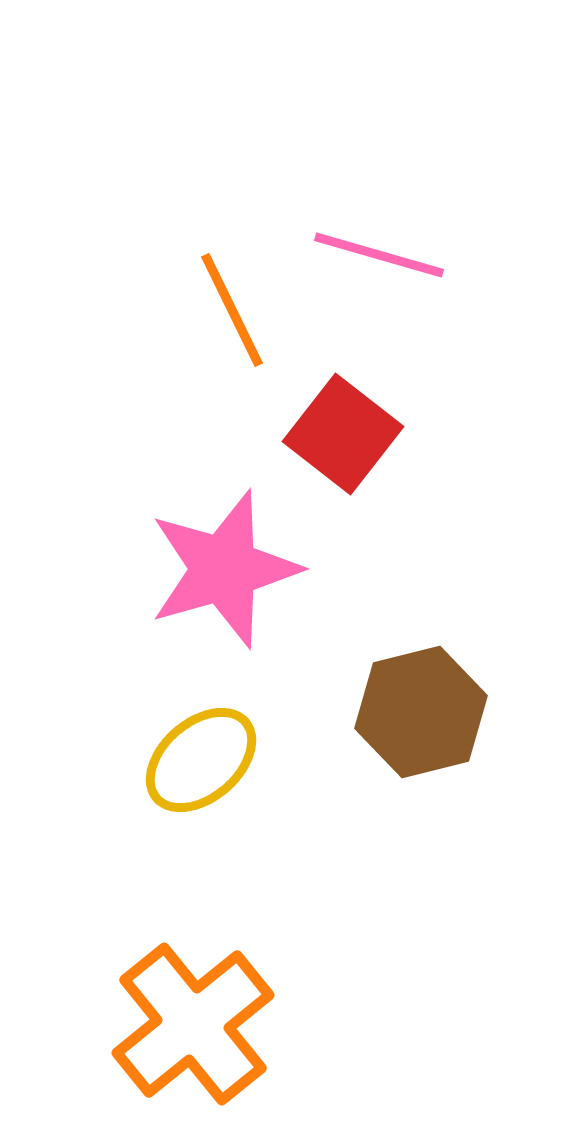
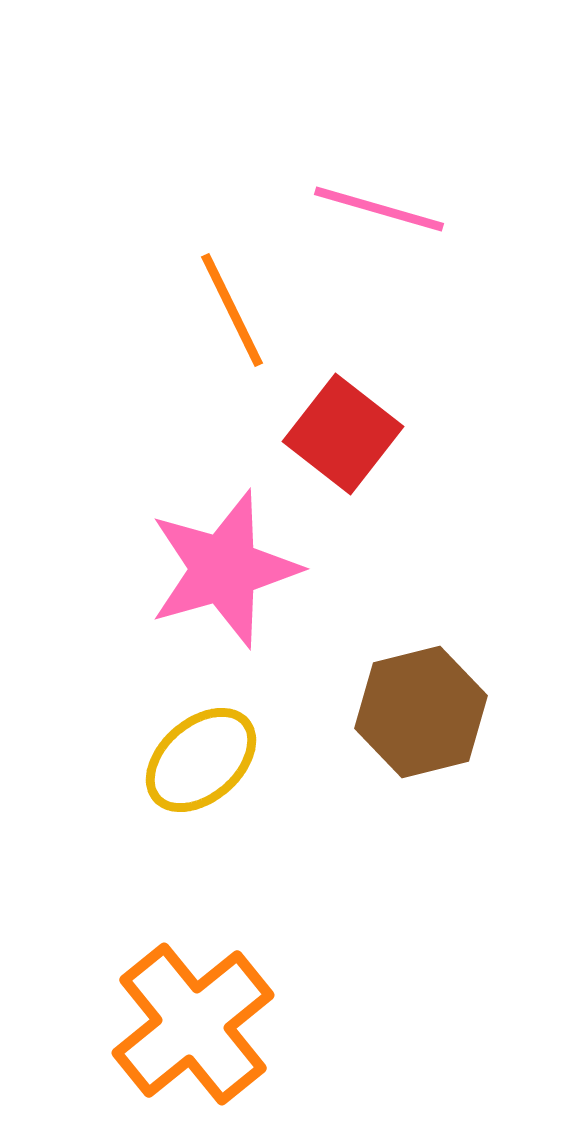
pink line: moved 46 px up
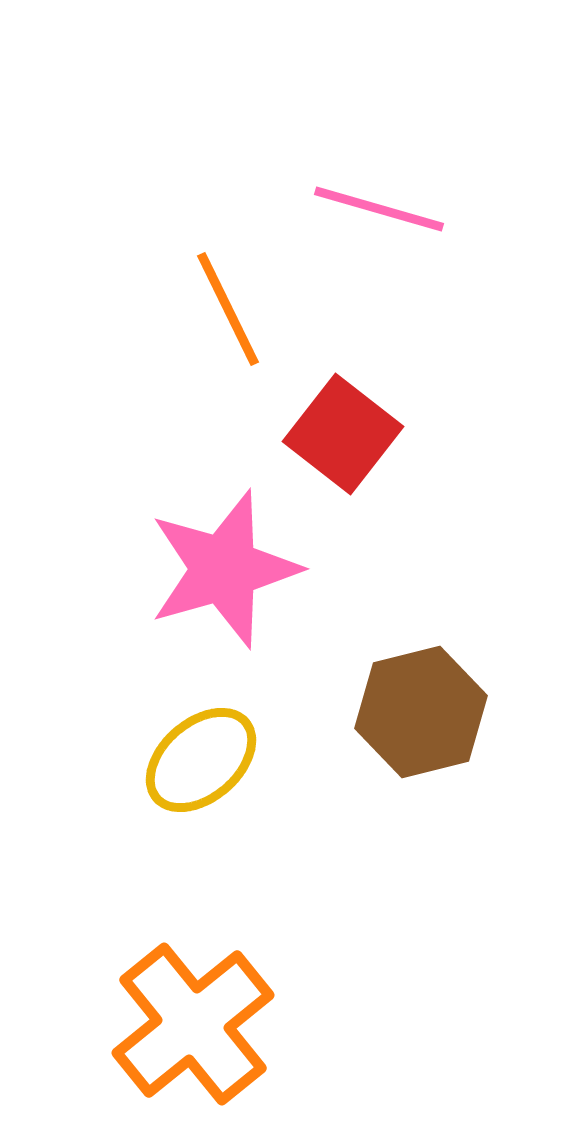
orange line: moved 4 px left, 1 px up
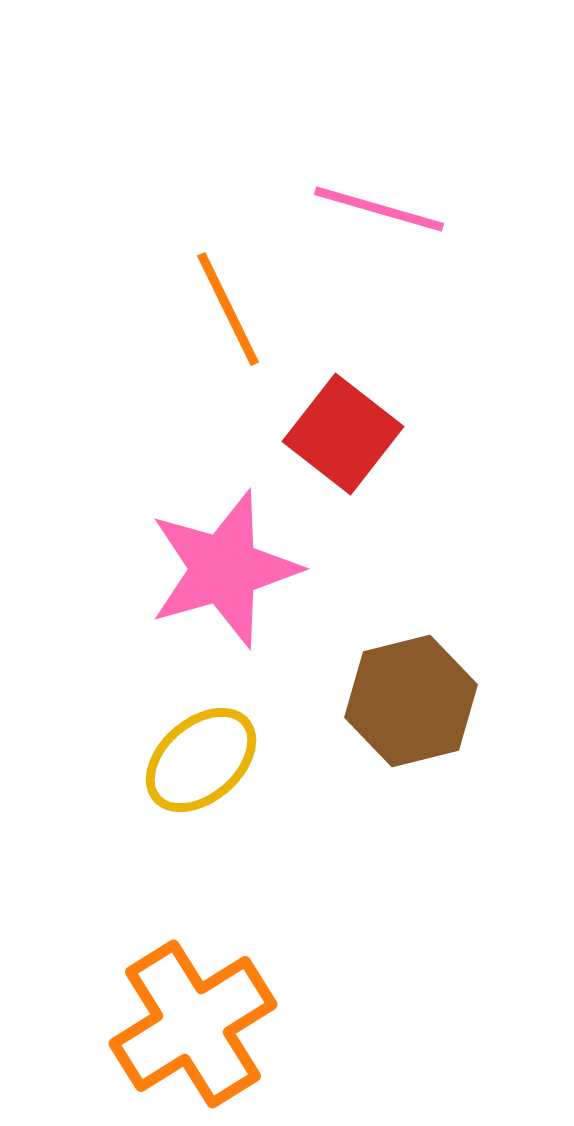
brown hexagon: moved 10 px left, 11 px up
orange cross: rotated 7 degrees clockwise
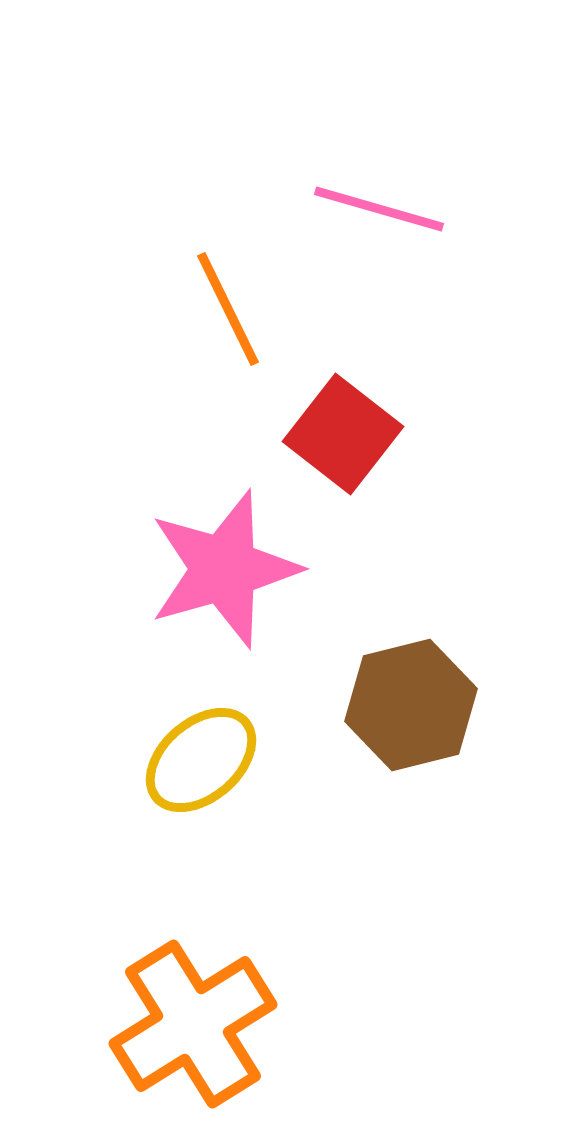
brown hexagon: moved 4 px down
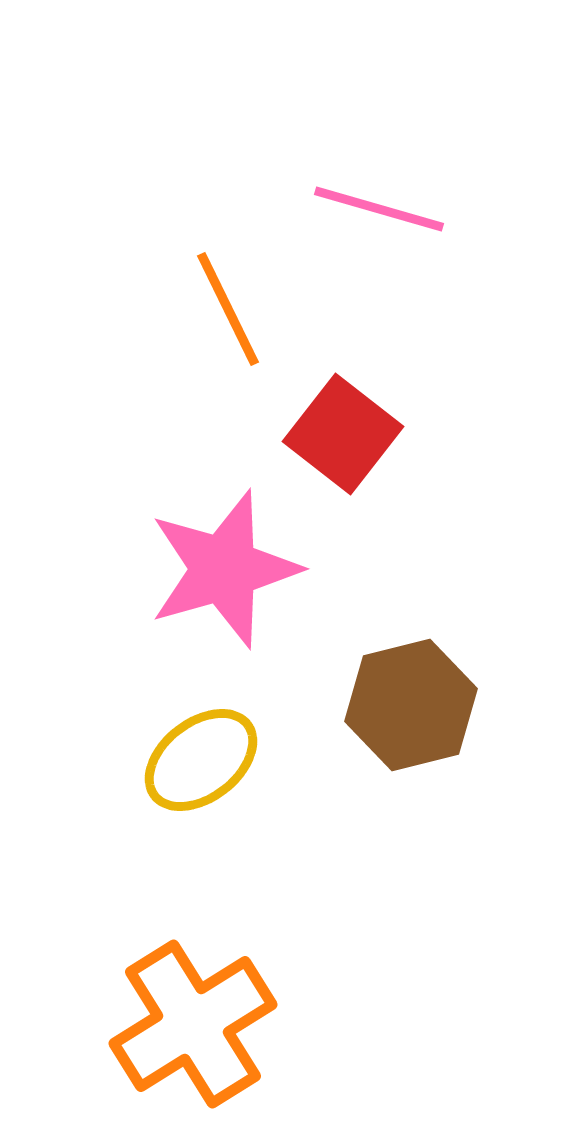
yellow ellipse: rotated 3 degrees clockwise
